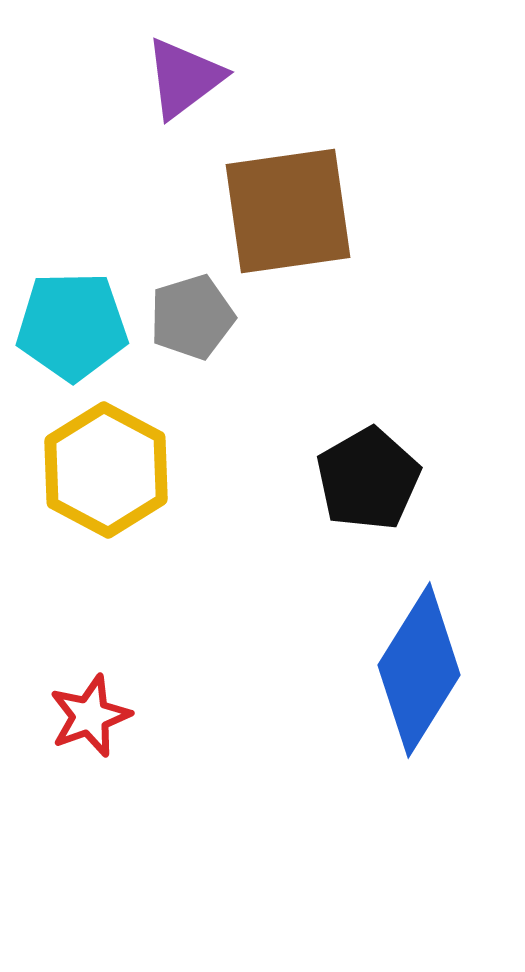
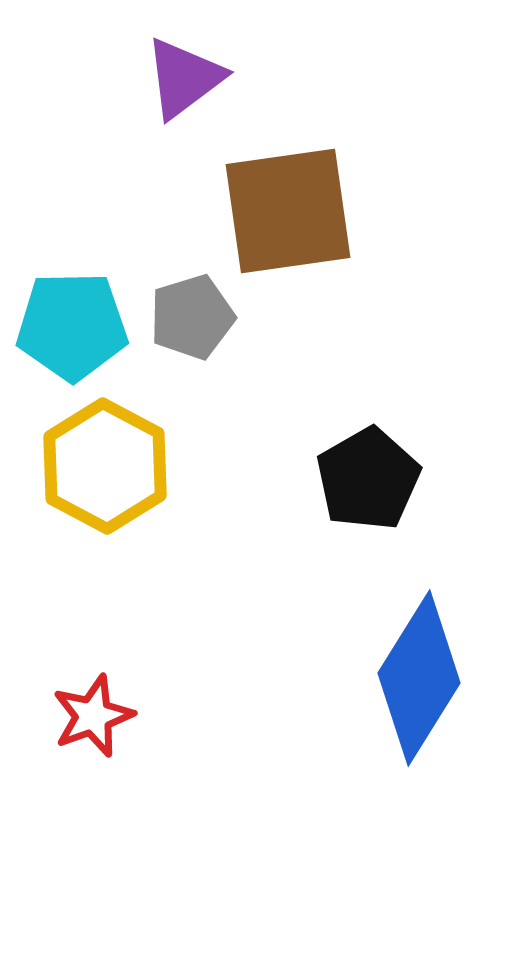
yellow hexagon: moved 1 px left, 4 px up
blue diamond: moved 8 px down
red star: moved 3 px right
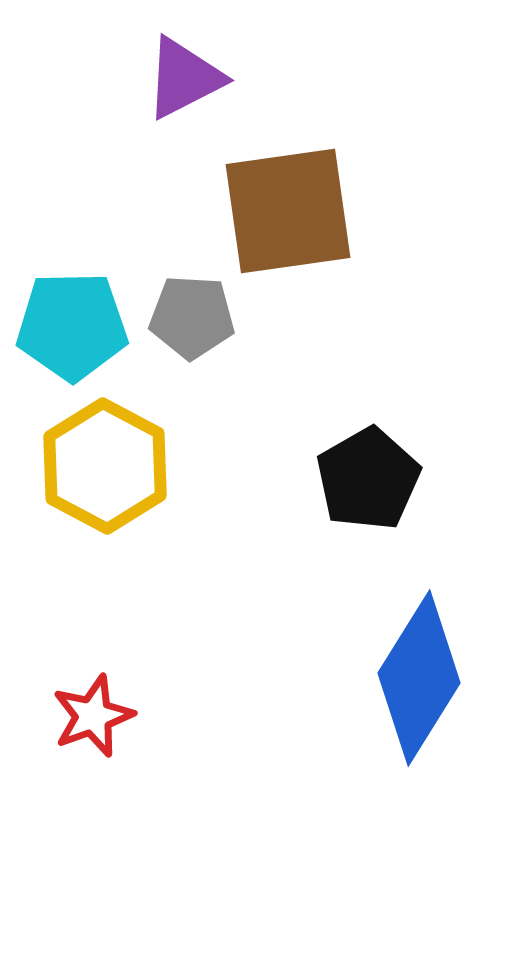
purple triangle: rotated 10 degrees clockwise
gray pentagon: rotated 20 degrees clockwise
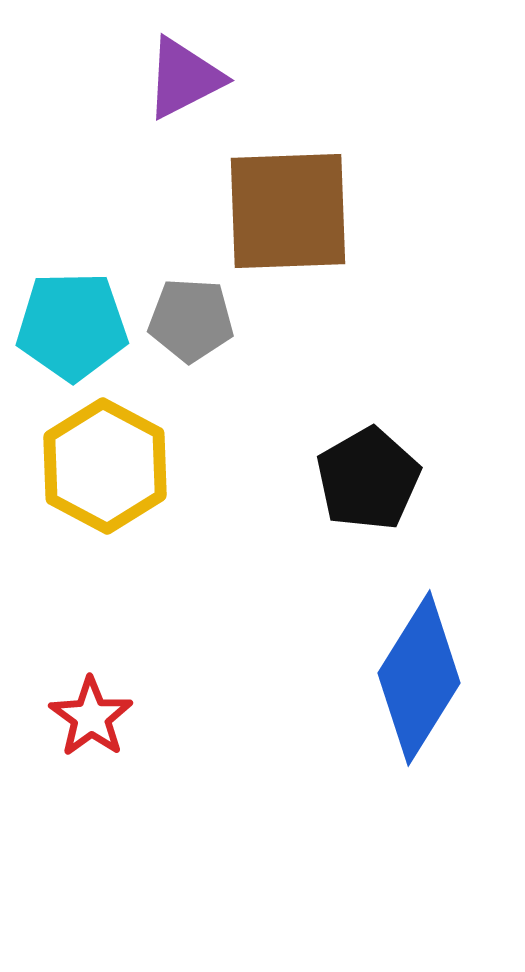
brown square: rotated 6 degrees clockwise
gray pentagon: moved 1 px left, 3 px down
red star: moved 2 px left, 1 px down; rotated 16 degrees counterclockwise
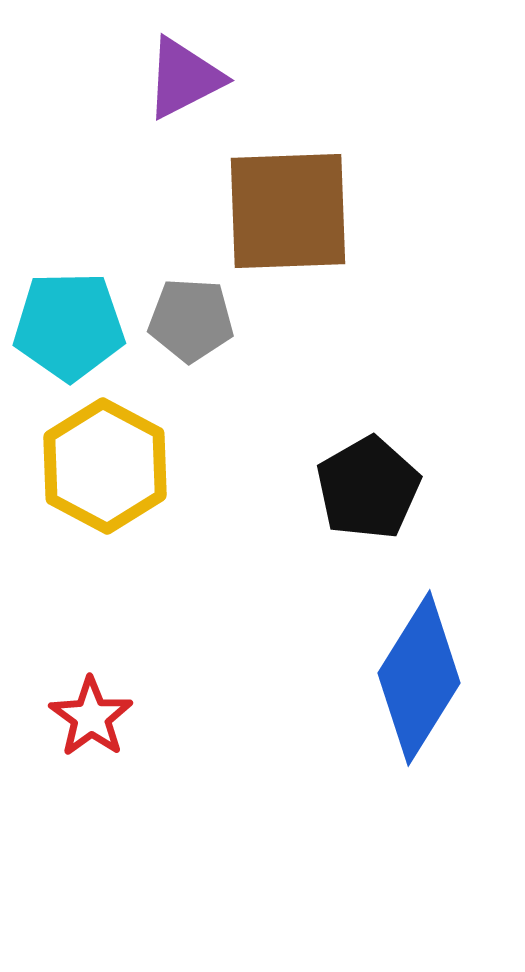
cyan pentagon: moved 3 px left
black pentagon: moved 9 px down
